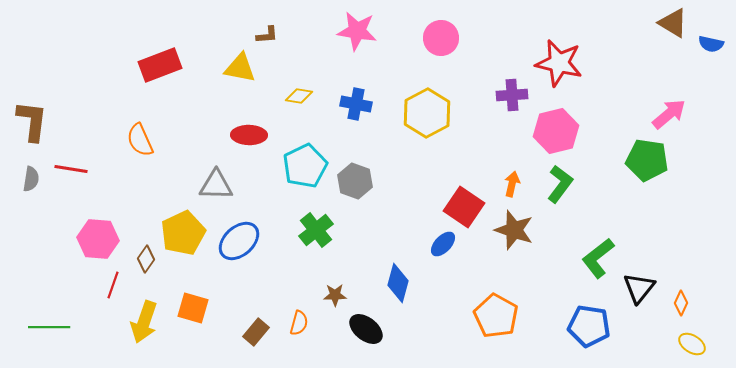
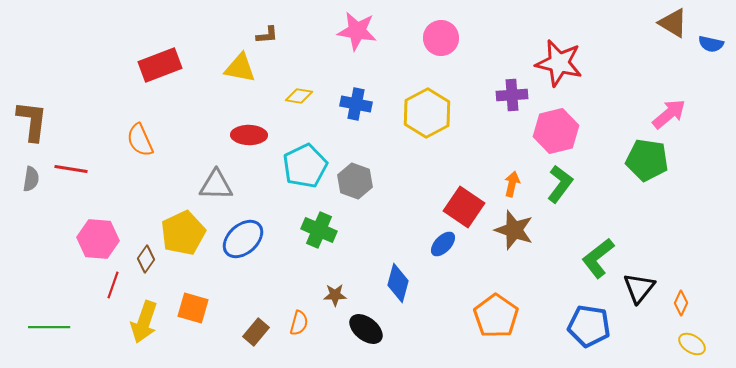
green cross at (316, 230): moved 3 px right; rotated 28 degrees counterclockwise
blue ellipse at (239, 241): moved 4 px right, 2 px up
orange pentagon at (496, 316): rotated 6 degrees clockwise
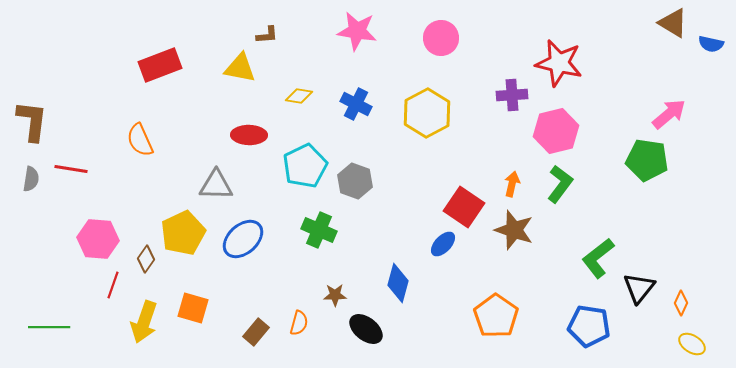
blue cross at (356, 104): rotated 16 degrees clockwise
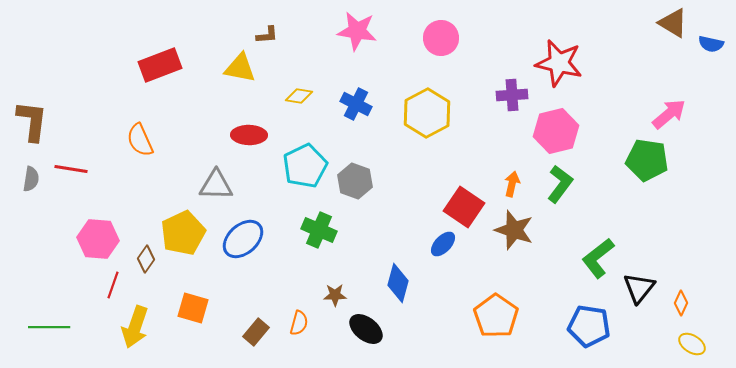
yellow arrow at (144, 322): moved 9 px left, 5 px down
